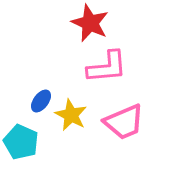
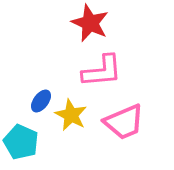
pink L-shape: moved 5 px left, 4 px down
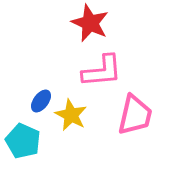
pink trapezoid: moved 11 px right, 7 px up; rotated 54 degrees counterclockwise
cyan pentagon: moved 2 px right, 1 px up
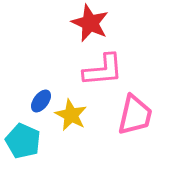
pink L-shape: moved 1 px right, 1 px up
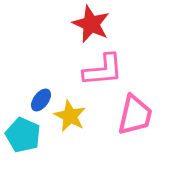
red star: moved 1 px right, 1 px down
blue ellipse: moved 1 px up
yellow star: moved 1 px left, 1 px down
cyan pentagon: moved 6 px up
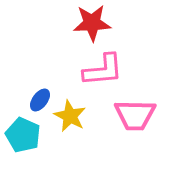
red star: moved 1 px right, 1 px up; rotated 27 degrees counterclockwise
blue ellipse: moved 1 px left
pink trapezoid: rotated 78 degrees clockwise
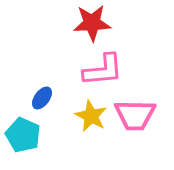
blue ellipse: moved 2 px right, 2 px up
yellow star: moved 21 px right
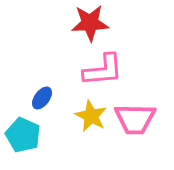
red star: moved 2 px left
pink trapezoid: moved 4 px down
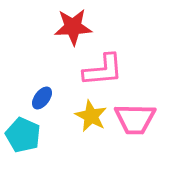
red star: moved 17 px left, 4 px down
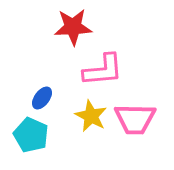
cyan pentagon: moved 8 px right
